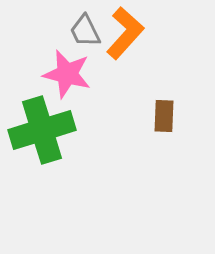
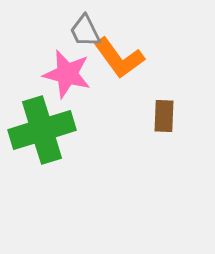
orange L-shape: moved 6 px left, 25 px down; rotated 102 degrees clockwise
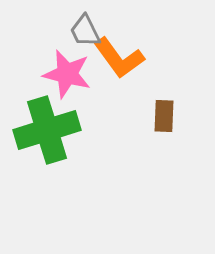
green cross: moved 5 px right
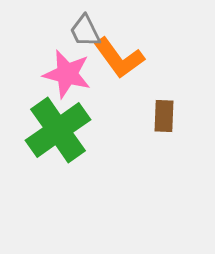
green cross: moved 11 px right; rotated 18 degrees counterclockwise
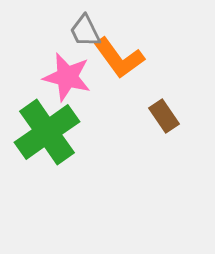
pink star: moved 3 px down
brown rectangle: rotated 36 degrees counterclockwise
green cross: moved 11 px left, 2 px down
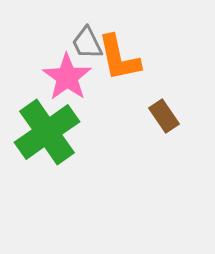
gray trapezoid: moved 2 px right, 12 px down
orange L-shape: rotated 24 degrees clockwise
pink star: rotated 21 degrees clockwise
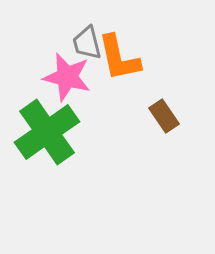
gray trapezoid: rotated 12 degrees clockwise
pink star: rotated 21 degrees counterclockwise
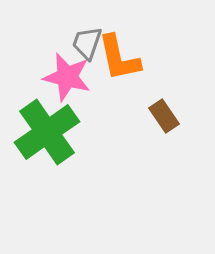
gray trapezoid: rotated 33 degrees clockwise
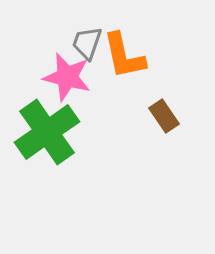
orange L-shape: moved 5 px right, 2 px up
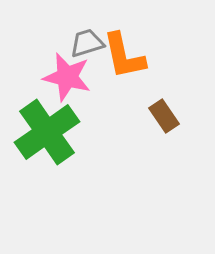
gray trapezoid: rotated 54 degrees clockwise
